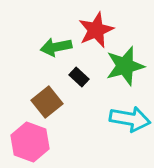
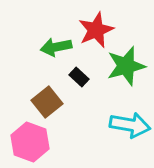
green star: moved 1 px right
cyan arrow: moved 6 px down
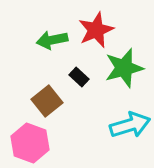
green arrow: moved 4 px left, 7 px up
green star: moved 2 px left, 2 px down
brown square: moved 1 px up
cyan arrow: rotated 27 degrees counterclockwise
pink hexagon: moved 1 px down
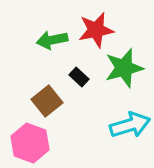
red star: rotated 12 degrees clockwise
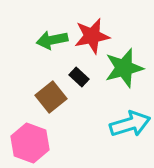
red star: moved 4 px left, 6 px down
brown square: moved 4 px right, 4 px up
cyan arrow: moved 1 px up
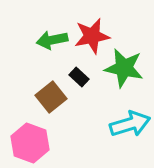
green star: rotated 27 degrees clockwise
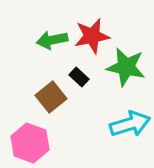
green star: moved 2 px right, 1 px up
